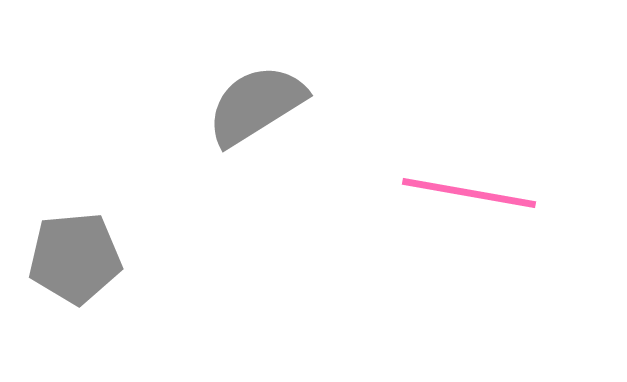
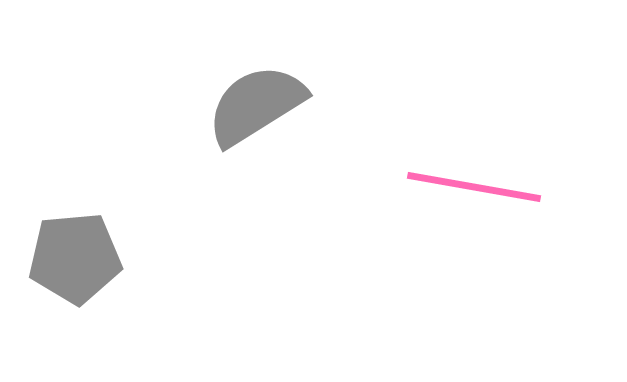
pink line: moved 5 px right, 6 px up
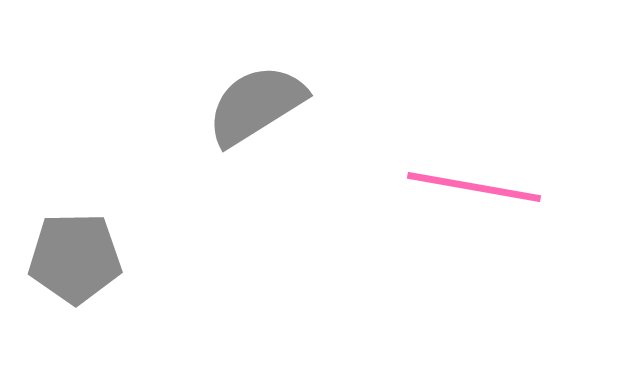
gray pentagon: rotated 4 degrees clockwise
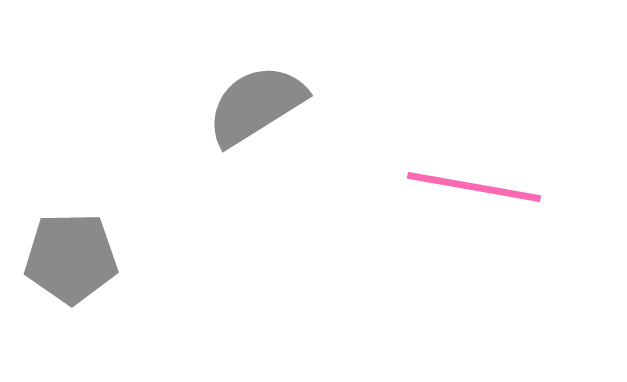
gray pentagon: moved 4 px left
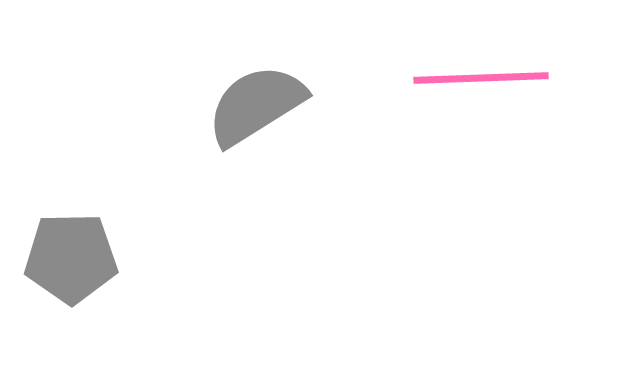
pink line: moved 7 px right, 109 px up; rotated 12 degrees counterclockwise
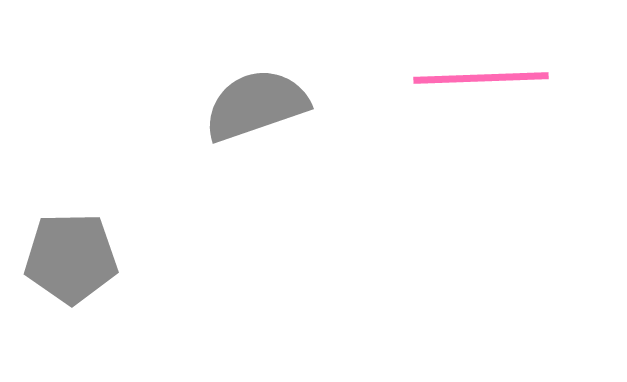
gray semicircle: rotated 13 degrees clockwise
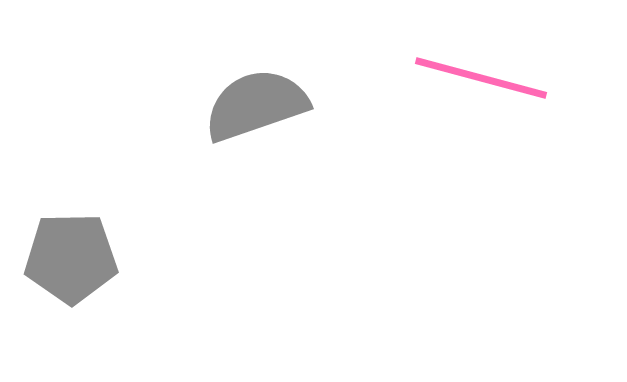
pink line: rotated 17 degrees clockwise
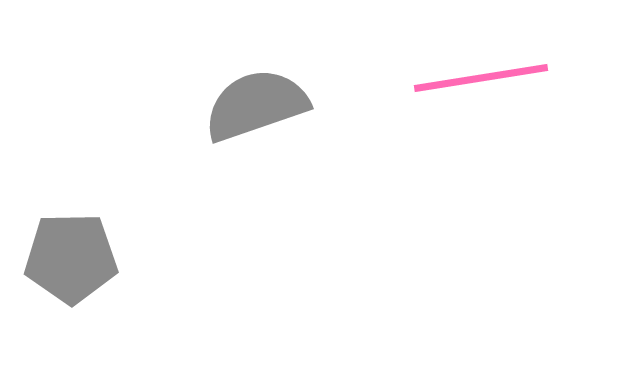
pink line: rotated 24 degrees counterclockwise
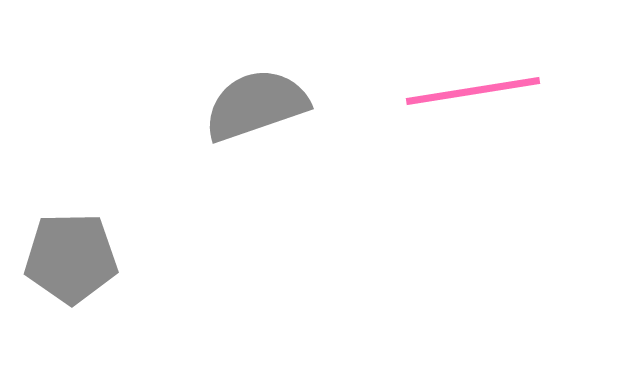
pink line: moved 8 px left, 13 px down
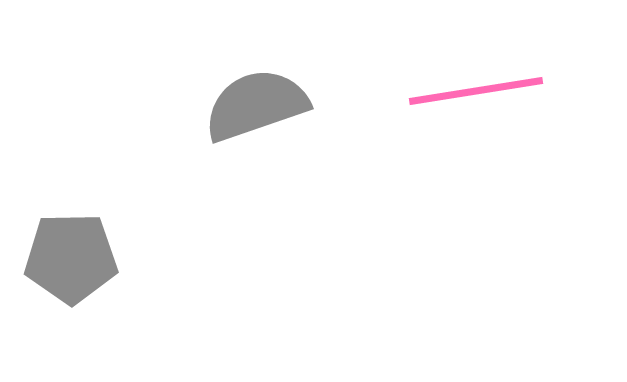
pink line: moved 3 px right
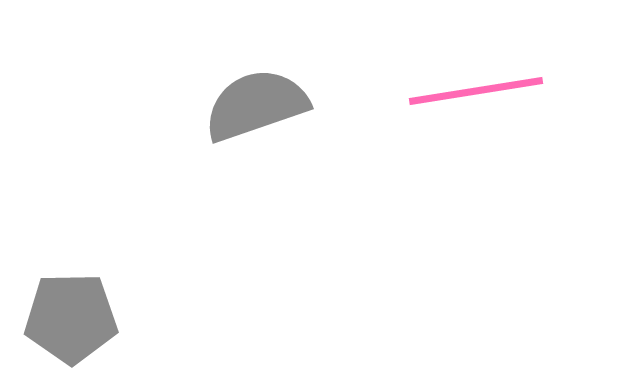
gray pentagon: moved 60 px down
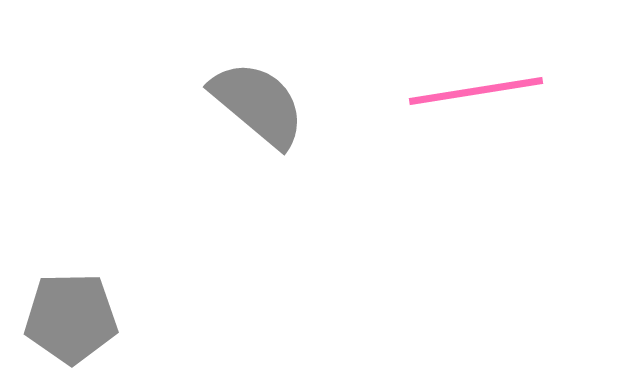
gray semicircle: moved 2 px right, 1 px up; rotated 59 degrees clockwise
